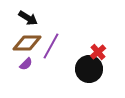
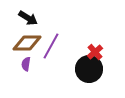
red cross: moved 3 px left
purple semicircle: rotated 144 degrees clockwise
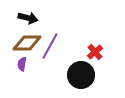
black arrow: rotated 18 degrees counterclockwise
purple line: moved 1 px left
purple semicircle: moved 4 px left
black circle: moved 8 px left, 6 px down
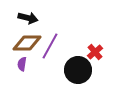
black circle: moved 3 px left, 5 px up
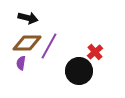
purple line: moved 1 px left
purple semicircle: moved 1 px left, 1 px up
black circle: moved 1 px right, 1 px down
